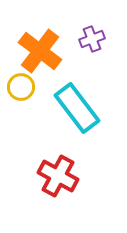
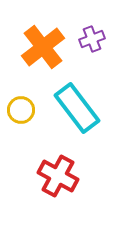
orange cross: moved 3 px right, 4 px up; rotated 15 degrees clockwise
yellow circle: moved 23 px down
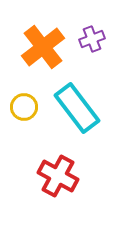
yellow circle: moved 3 px right, 3 px up
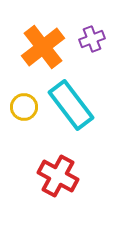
cyan rectangle: moved 6 px left, 3 px up
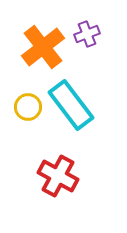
purple cross: moved 5 px left, 5 px up
yellow circle: moved 4 px right
